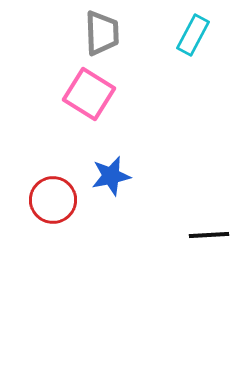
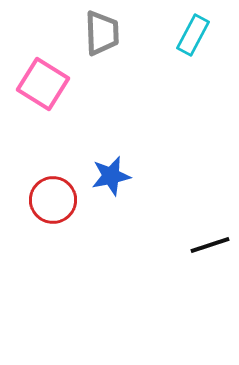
pink square: moved 46 px left, 10 px up
black line: moved 1 px right, 10 px down; rotated 15 degrees counterclockwise
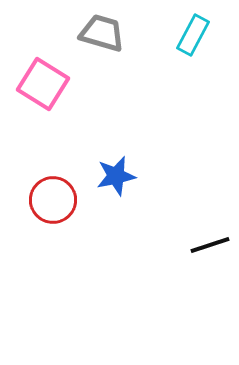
gray trapezoid: rotated 72 degrees counterclockwise
blue star: moved 5 px right
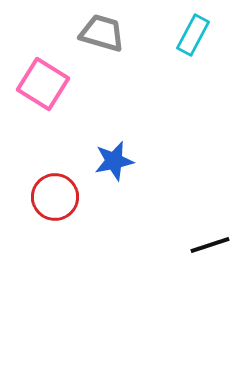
blue star: moved 2 px left, 15 px up
red circle: moved 2 px right, 3 px up
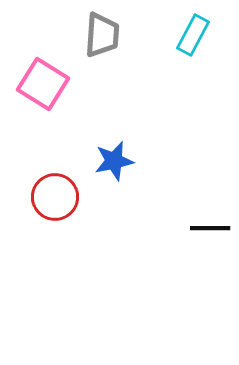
gray trapezoid: moved 2 px down; rotated 78 degrees clockwise
black line: moved 17 px up; rotated 18 degrees clockwise
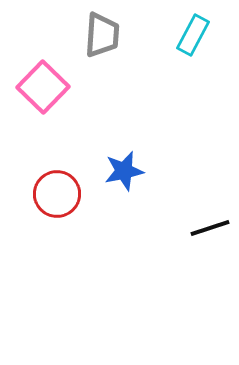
pink square: moved 3 px down; rotated 12 degrees clockwise
blue star: moved 10 px right, 10 px down
red circle: moved 2 px right, 3 px up
black line: rotated 18 degrees counterclockwise
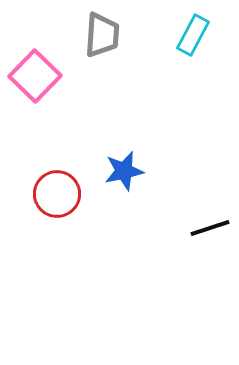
pink square: moved 8 px left, 11 px up
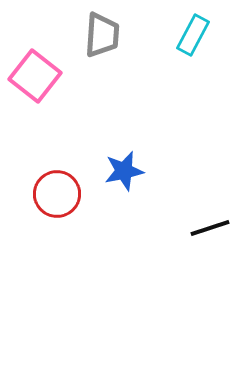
pink square: rotated 6 degrees counterclockwise
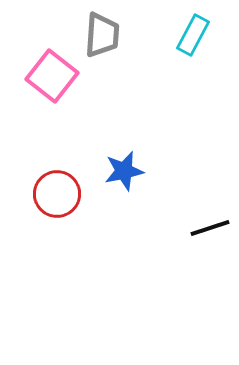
pink square: moved 17 px right
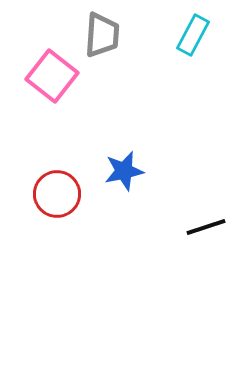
black line: moved 4 px left, 1 px up
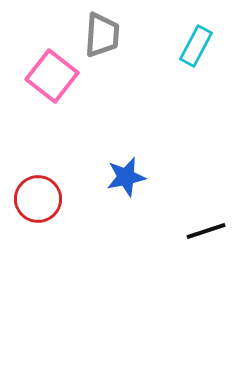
cyan rectangle: moved 3 px right, 11 px down
blue star: moved 2 px right, 6 px down
red circle: moved 19 px left, 5 px down
black line: moved 4 px down
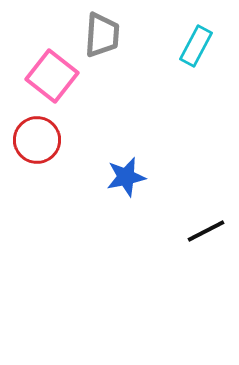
red circle: moved 1 px left, 59 px up
black line: rotated 9 degrees counterclockwise
